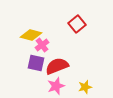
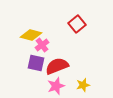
yellow star: moved 2 px left, 2 px up
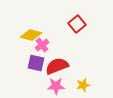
pink star: rotated 18 degrees clockwise
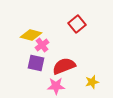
red semicircle: moved 7 px right
yellow star: moved 9 px right, 3 px up
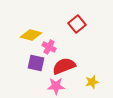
pink cross: moved 7 px right, 2 px down; rotated 24 degrees counterclockwise
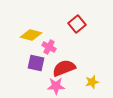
red semicircle: moved 2 px down
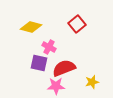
yellow diamond: moved 8 px up
purple square: moved 3 px right
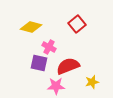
red semicircle: moved 4 px right, 2 px up
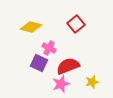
red square: moved 1 px left
pink cross: moved 1 px down
purple square: rotated 12 degrees clockwise
pink star: moved 5 px right, 2 px up; rotated 18 degrees counterclockwise
